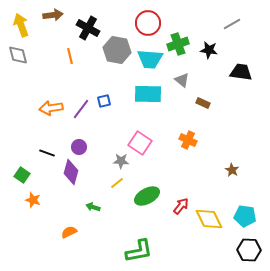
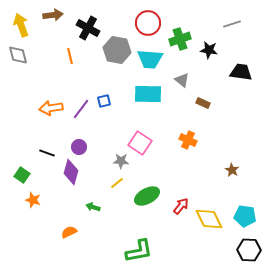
gray line: rotated 12 degrees clockwise
green cross: moved 2 px right, 5 px up
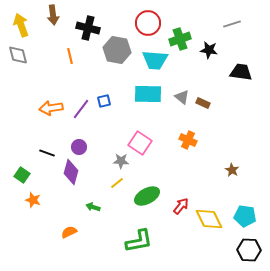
brown arrow: rotated 90 degrees clockwise
black cross: rotated 15 degrees counterclockwise
cyan trapezoid: moved 5 px right, 1 px down
gray triangle: moved 17 px down
green L-shape: moved 10 px up
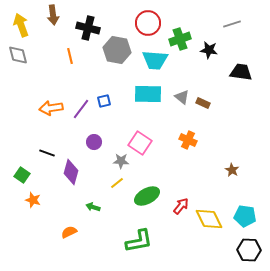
purple circle: moved 15 px right, 5 px up
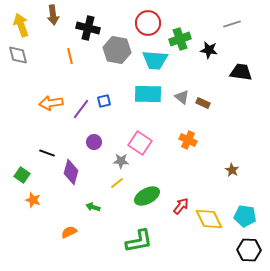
orange arrow: moved 5 px up
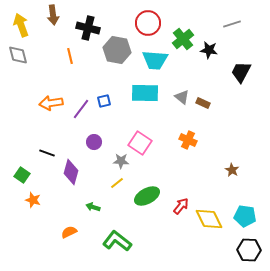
green cross: moved 3 px right; rotated 20 degrees counterclockwise
black trapezoid: rotated 70 degrees counterclockwise
cyan rectangle: moved 3 px left, 1 px up
green L-shape: moved 22 px left; rotated 132 degrees counterclockwise
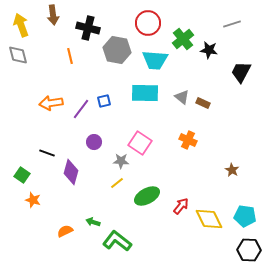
green arrow: moved 15 px down
orange semicircle: moved 4 px left, 1 px up
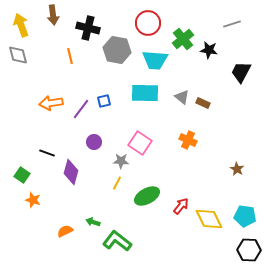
brown star: moved 5 px right, 1 px up
yellow line: rotated 24 degrees counterclockwise
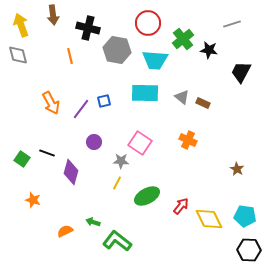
orange arrow: rotated 110 degrees counterclockwise
green square: moved 16 px up
